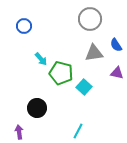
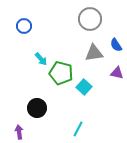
cyan line: moved 2 px up
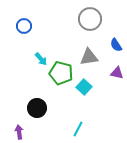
gray triangle: moved 5 px left, 4 px down
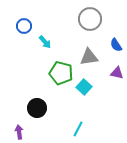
cyan arrow: moved 4 px right, 17 px up
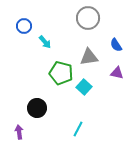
gray circle: moved 2 px left, 1 px up
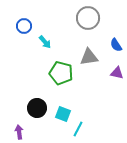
cyan square: moved 21 px left, 27 px down; rotated 21 degrees counterclockwise
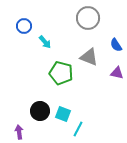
gray triangle: rotated 30 degrees clockwise
black circle: moved 3 px right, 3 px down
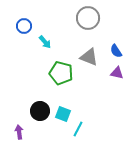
blue semicircle: moved 6 px down
